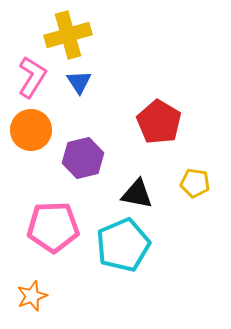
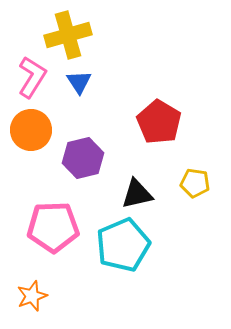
black triangle: rotated 24 degrees counterclockwise
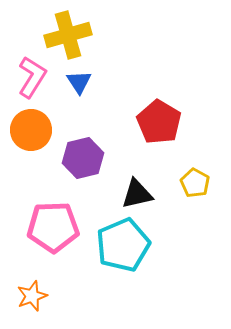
yellow pentagon: rotated 20 degrees clockwise
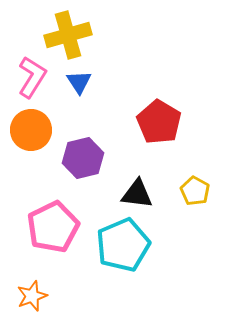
yellow pentagon: moved 8 px down
black triangle: rotated 20 degrees clockwise
pink pentagon: rotated 24 degrees counterclockwise
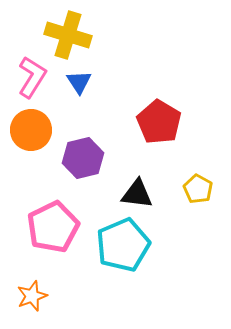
yellow cross: rotated 33 degrees clockwise
yellow pentagon: moved 3 px right, 2 px up
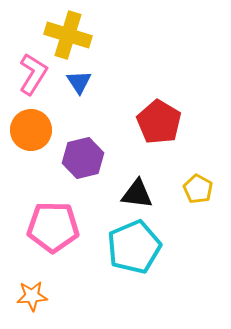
pink L-shape: moved 1 px right, 3 px up
pink pentagon: rotated 27 degrees clockwise
cyan pentagon: moved 11 px right, 2 px down
orange star: rotated 16 degrees clockwise
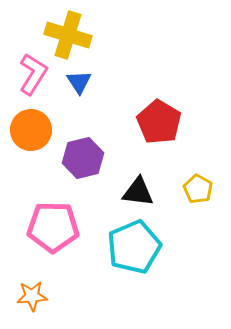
black triangle: moved 1 px right, 2 px up
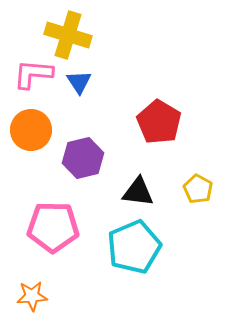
pink L-shape: rotated 117 degrees counterclockwise
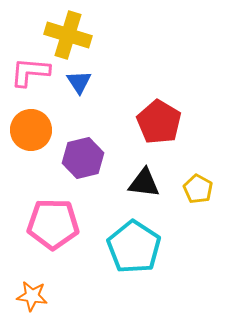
pink L-shape: moved 3 px left, 2 px up
black triangle: moved 6 px right, 9 px up
pink pentagon: moved 3 px up
cyan pentagon: rotated 16 degrees counterclockwise
orange star: rotated 12 degrees clockwise
